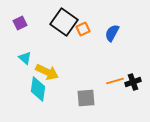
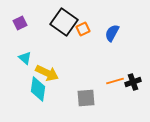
yellow arrow: moved 1 px down
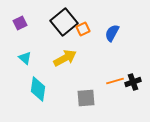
black square: rotated 16 degrees clockwise
yellow arrow: moved 18 px right, 15 px up; rotated 55 degrees counterclockwise
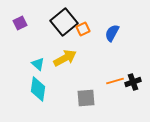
cyan triangle: moved 13 px right, 6 px down
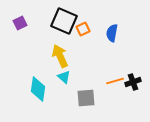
black square: moved 1 px up; rotated 28 degrees counterclockwise
blue semicircle: rotated 18 degrees counterclockwise
yellow arrow: moved 5 px left, 2 px up; rotated 85 degrees counterclockwise
cyan triangle: moved 26 px right, 13 px down
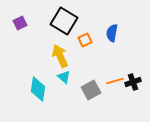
black square: rotated 8 degrees clockwise
orange square: moved 2 px right, 11 px down
gray square: moved 5 px right, 8 px up; rotated 24 degrees counterclockwise
